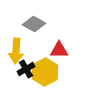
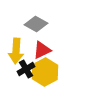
gray diamond: moved 2 px right
red triangle: moved 17 px left; rotated 24 degrees counterclockwise
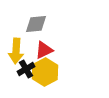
gray diamond: rotated 35 degrees counterclockwise
red triangle: moved 2 px right
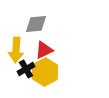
yellow arrow: moved 1 px up
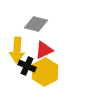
gray diamond: rotated 20 degrees clockwise
yellow arrow: moved 1 px right
black cross: moved 1 px right, 3 px up; rotated 36 degrees counterclockwise
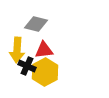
red triangle: rotated 18 degrees clockwise
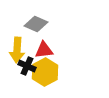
gray diamond: rotated 10 degrees clockwise
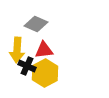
yellow hexagon: moved 1 px down
